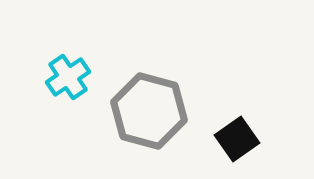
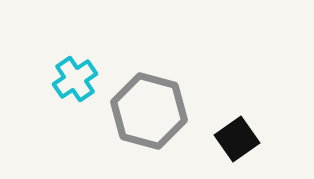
cyan cross: moved 7 px right, 2 px down
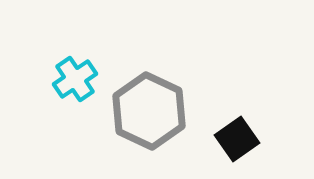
gray hexagon: rotated 10 degrees clockwise
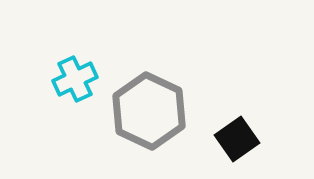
cyan cross: rotated 9 degrees clockwise
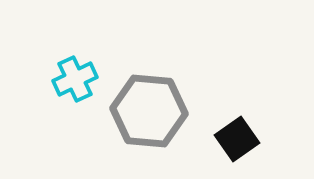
gray hexagon: rotated 20 degrees counterclockwise
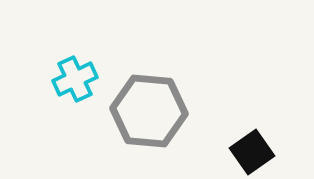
black square: moved 15 px right, 13 px down
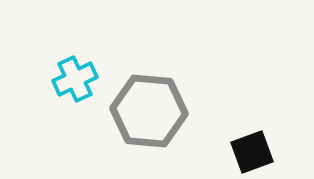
black square: rotated 15 degrees clockwise
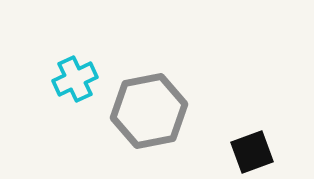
gray hexagon: rotated 16 degrees counterclockwise
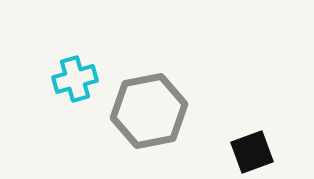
cyan cross: rotated 9 degrees clockwise
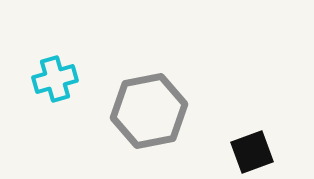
cyan cross: moved 20 px left
